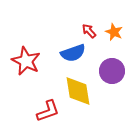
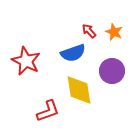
yellow diamond: moved 1 px right, 1 px up
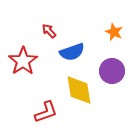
red arrow: moved 40 px left
blue semicircle: moved 1 px left, 1 px up
red star: moved 3 px left; rotated 12 degrees clockwise
red L-shape: moved 2 px left, 1 px down
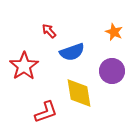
red star: moved 1 px right, 5 px down
yellow diamond: moved 3 px down
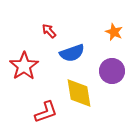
blue semicircle: moved 1 px down
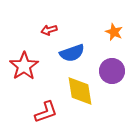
red arrow: moved 1 px up; rotated 63 degrees counterclockwise
yellow diamond: moved 1 px right, 2 px up
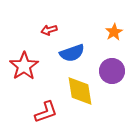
orange star: rotated 18 degrees clockwise
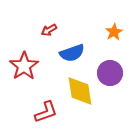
red arrow: rotated 14 degrees counterclockwise
purple circle: moved 2 px left, 2 px down
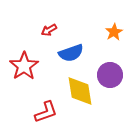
blue semicircle: moved 1 px left
purple circle: moved 2 px down
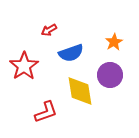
orange star: moved 10 px down
